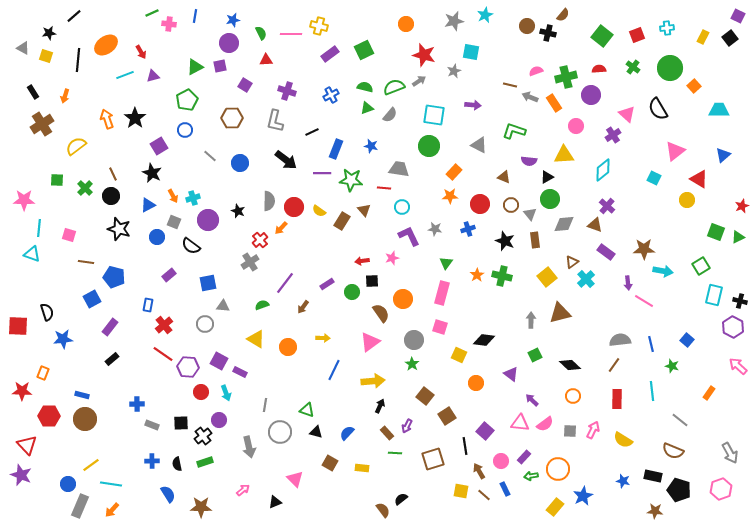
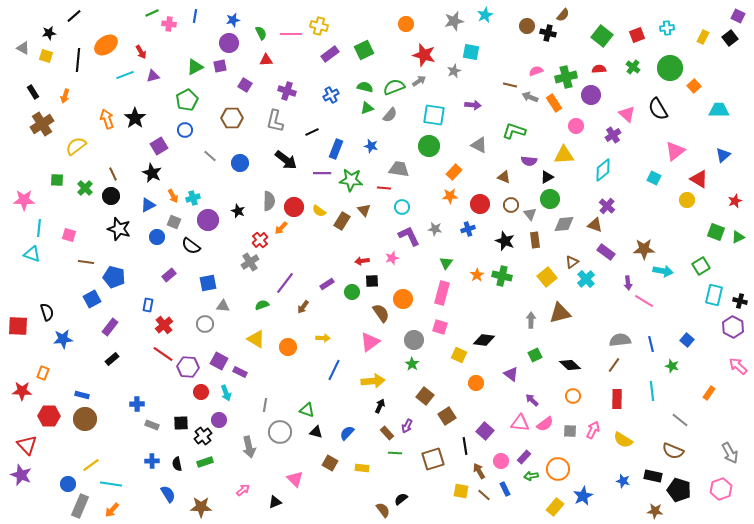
red star at (742, 206): moved 7 px left, 5 px up
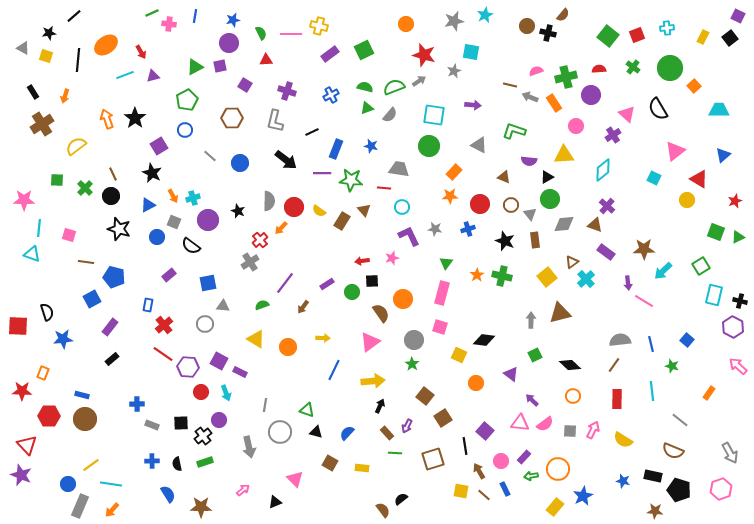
green square at (602, 36): moved 6 px right
cyan arrow at (663, 271): rotated 126 degrees clockwise
brown square at (447, 416): moved 4 px left, 2 px down
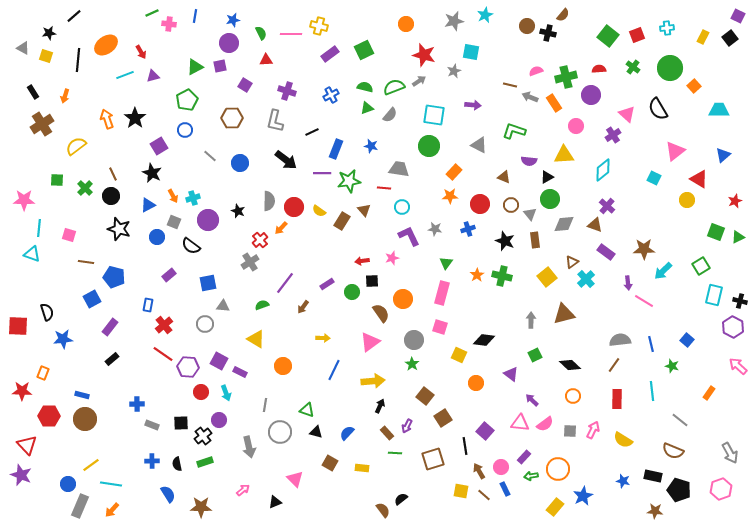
green star at (351, 180): moved 2 px left, 1 px down; rotated 15 degrees counterclockwise
brown triangle at (560, 313): moved 4 px right, 1 px down
orange circle at (288, 347): moved 5 px left, 19 px down
pink circle at (501, 461): moved 6 px down
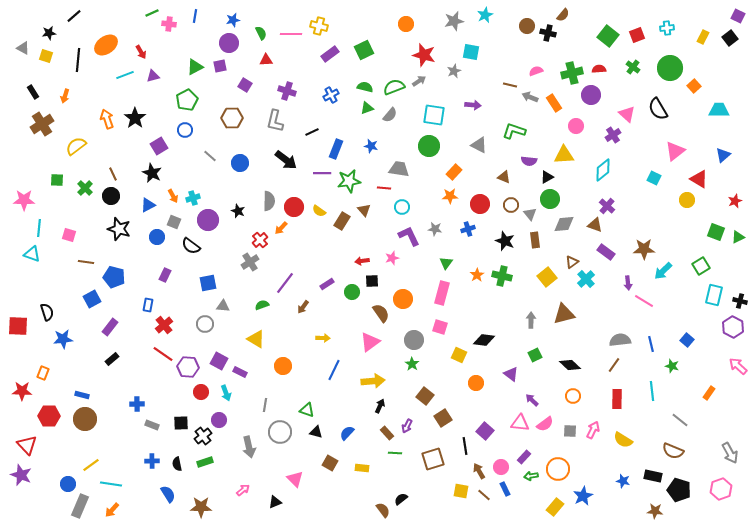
green cross at (566, 77): moved 6 px right, 4 px up
purple rectangle at (169, 275): moved 4 px left; rotated 24 degrees counterclockwise
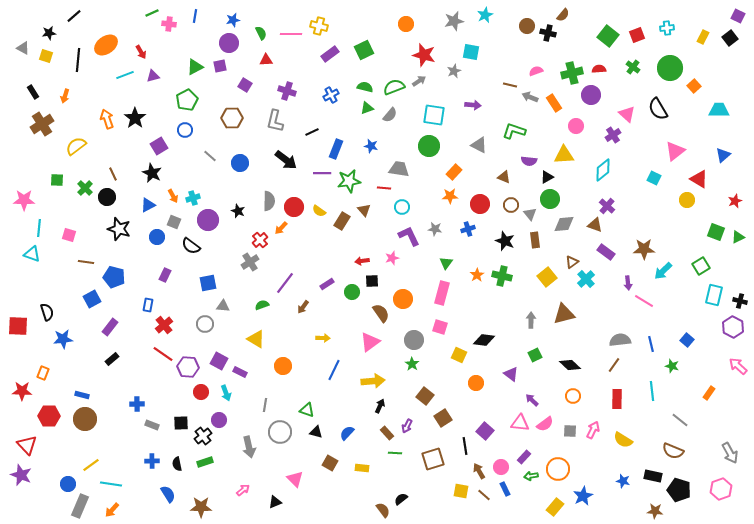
black circle at (111, 196): moved 4 px left, 1 px down
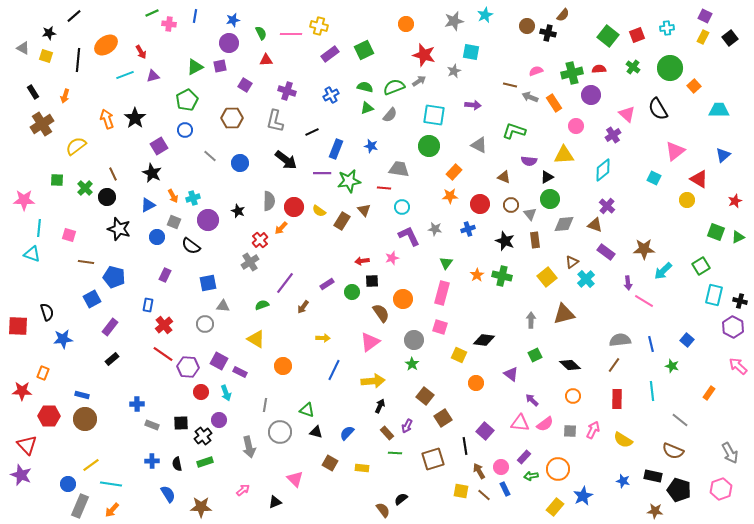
purple square at (738, 16): moved 33 px left
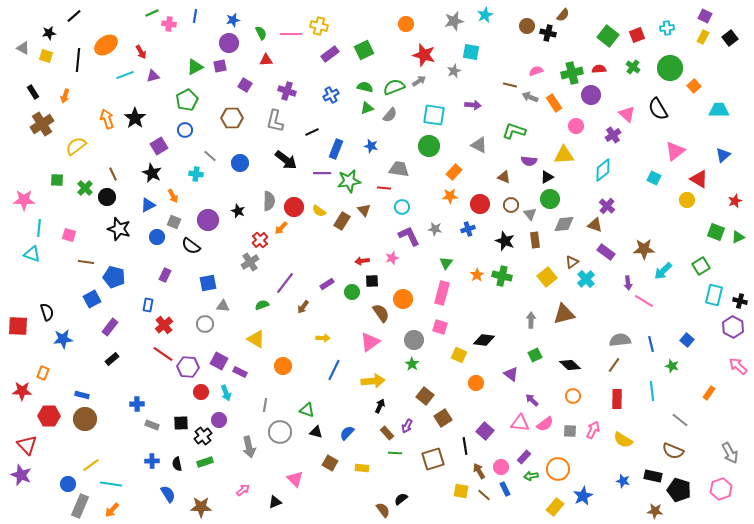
cyan cross at (193, 198): moved 3 px right, 24 px up; rotated 24 degrees clockwise
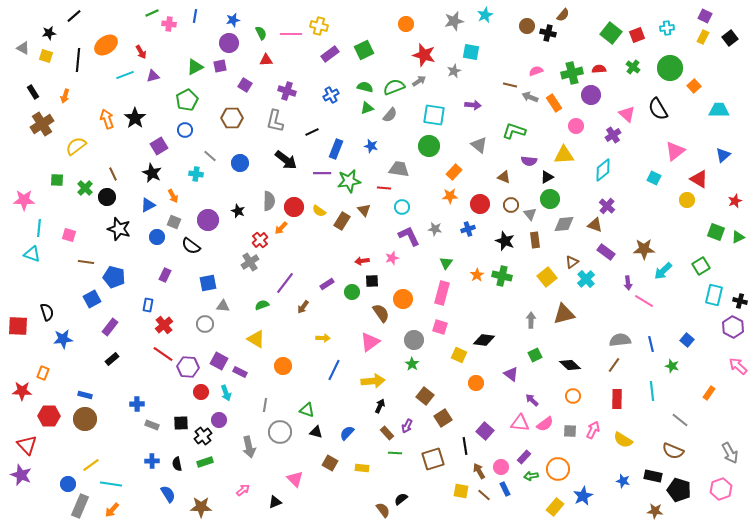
green square at (608, 36): moved 3 px right, 3 px up
gray triangle at (479, 145): rotated 12 degrees clockwise
blue rectangle at (82, 395): moved 3 px right
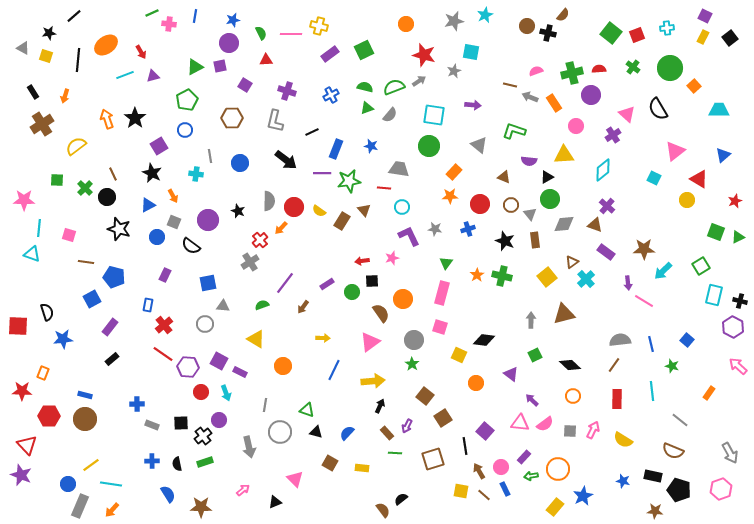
gray line at (210, 156): rotated 40 degrees clockwise
